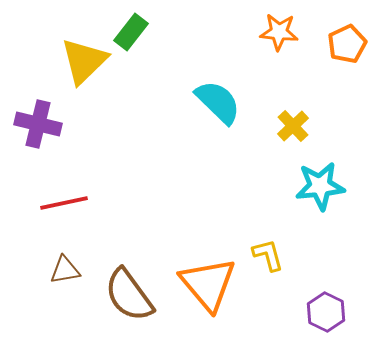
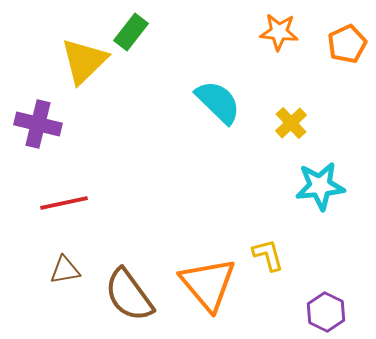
yellow cross: moved 2 px left, 3 px up
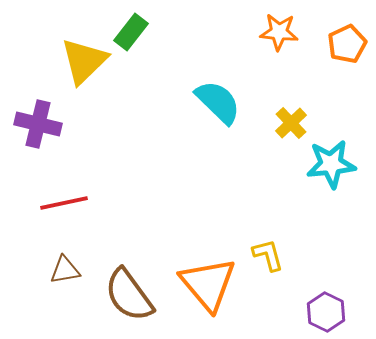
cyan star: moved 11 px right, 22 px up
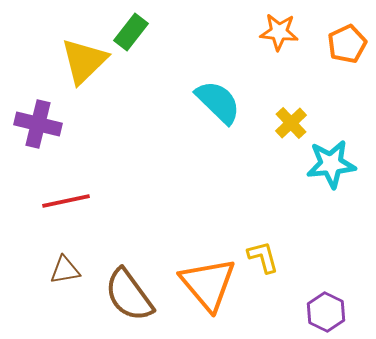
red line: moved 2 px right, 2 px up
yellow L-shape: moved 5 px left, 2 px down
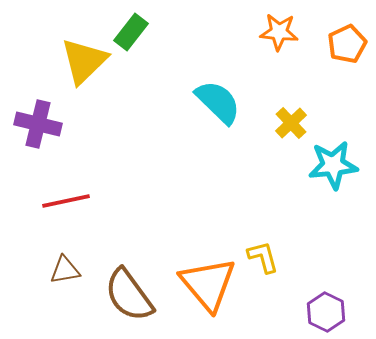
cyan star: moved 2 px right, 1 px down
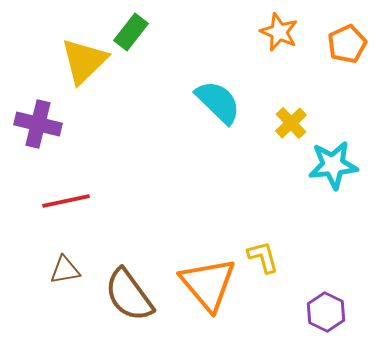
orange star: rotated 18 degrees clockwise
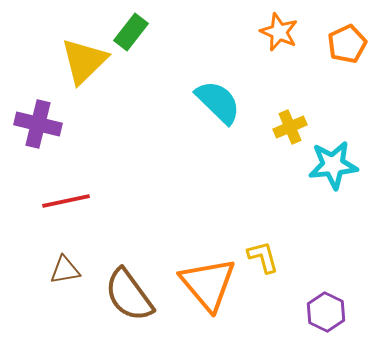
yellow cross: moved 1 px left, 4 px down; rotated 20 degrees clockwise
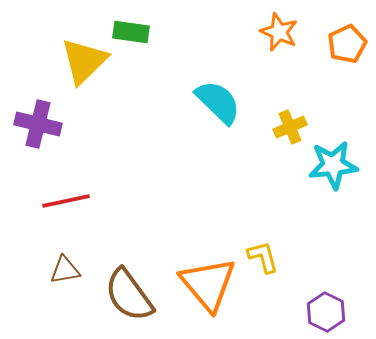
green rectangle: rotated 60 degrees clockwise
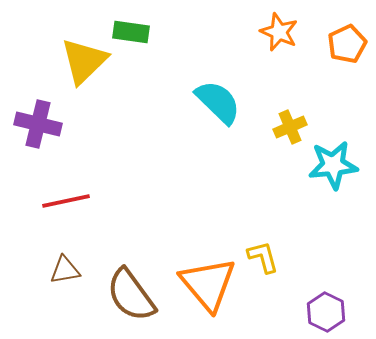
brown semicircle: moved 2 px right
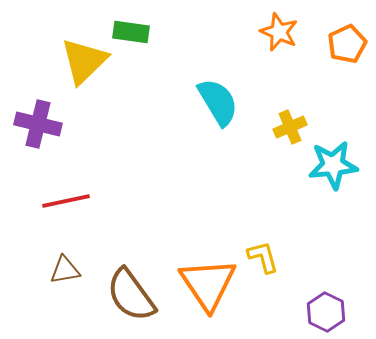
cyan semicircle: rotated 15 degrees clockwise
orange triangle: rotated 6 degrees clockwise
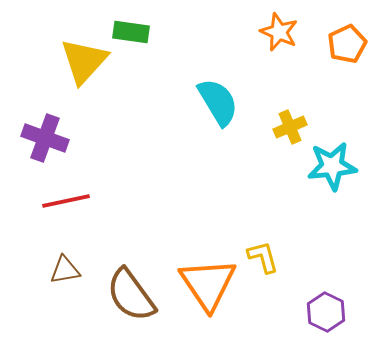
yellow triangle: rotated 4 degrees counterclockwise
purple cross: moved 7 px right, 14 px down; rotated 6 degrees clockwise
cyan star: moved 1 px left, 1 px down
